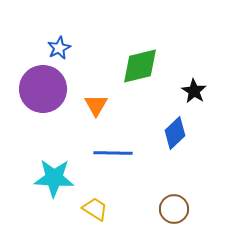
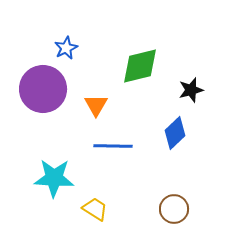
blue star: moved 7 px right
black star: moved 3 px left, 1 px up; rotated 25 degrees clockwise
blue line: moved 7 px up
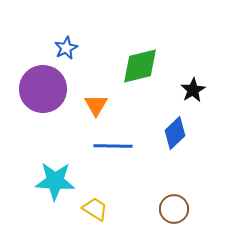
black star: moved 2 px right; rotated 15 degrees counterclockwise
cyan star: moved 1 px right, 3 px down
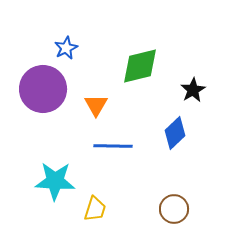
yellow trapezoid: rotated 76 degrees clockwise
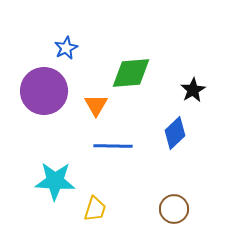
green diamond: moved 9 px left, 7 px down; rotated 9 degrees clockwise
purple circle: moved 1 px right, 2 px down
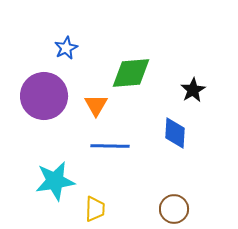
purple circle: moved 5 px down
blue diamond: rotated 44 degrees counterclockwise
blue line: moved 3 px left
cyan star: rotated 12 degrees counterclockwise
yellow trapezoid: rotated 16 degrees counterclockwise
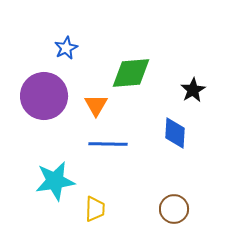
blue line: moved 2 px left, 2 px up
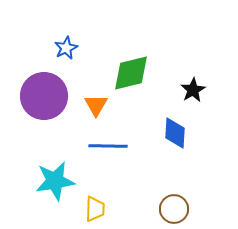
green diamond: rotated 9 degrees counterclockwise
blue line: moved 2 px down
